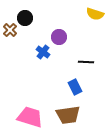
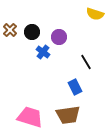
black circle: moved 7 px right, 14 px down
black line: rotated 56 degrees clockwise
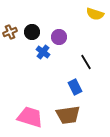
brown cross: moved 2 px down; rotated 24 degrees clockwise
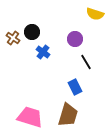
brown cross: moved 3 px right, 6 px down; rotated 32 degrees counterclockwise
purple circle: moved 16 px right, 2 px down
brown trapezoid: rotated 65 degrees counterclockwise
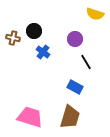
black circle: moved 2 px right, 1 px up
brown cross: rotated 24 degrees counterclockwise
blue rectangle: rotated 35 degrees counterclockwise
brown trapezoid: moved 2 px right, 2 px down
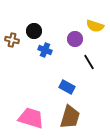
yellow semicircle: moved 12 px down
brown cross: moved 1 px left, 2 px down
blue cross: moved 2 px right, 2 px up; rotated 16 degrees counterclockwise
black line: moved 3 px right
blue rectangle: moved 8 px left
pink trapezoid: moved 1 px right, 1 px down
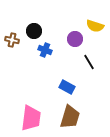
pink trapezoid: rotated 80 degrees clockwise
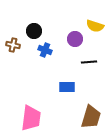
brown cross: moved 1 px right, 5 px down
black line: rotated 63 degrees counterclockwise
blue rectangle: rotated 28 degrees counterclockwise
brown trapezoid: moved 21 px right
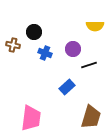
yellow semicircle: rotated 18 degrees counterclockwise
black circle: moved 1 px down
purple circle: moved 2 px left, 10 px down
blue cross: moved 3 px down
black line: moved 3 px down; rotated 14 degrees counterclockwise
blue rectangle: rotated 42 degrees counterclockwise
